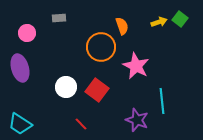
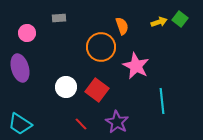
purple star: moved 20 px left, 2 px down; rotated 10 degrees clockwise
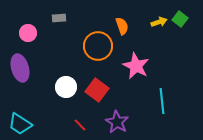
pink circle: moved 1 px right
orange circle: moved 3 px left, 1 px up
red line: moved 1 px left, 1 px down
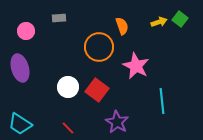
pink circle: moved 2 px left, 2 px up
orange circle: moved 1 px right, 1 px down
white circle: moved 2 px right
red line: moved 12 px left, 3 px down
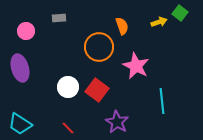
green square: moved 6 px up
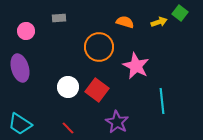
orange semicircle: moved 3 px right, 4 px up; rotated 54 degrees counterclockwise
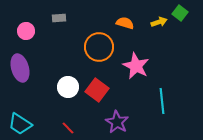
orange semicircle: moved 1 px down
